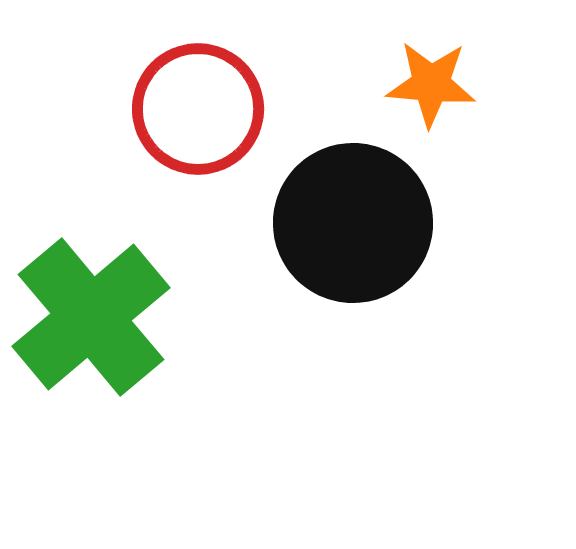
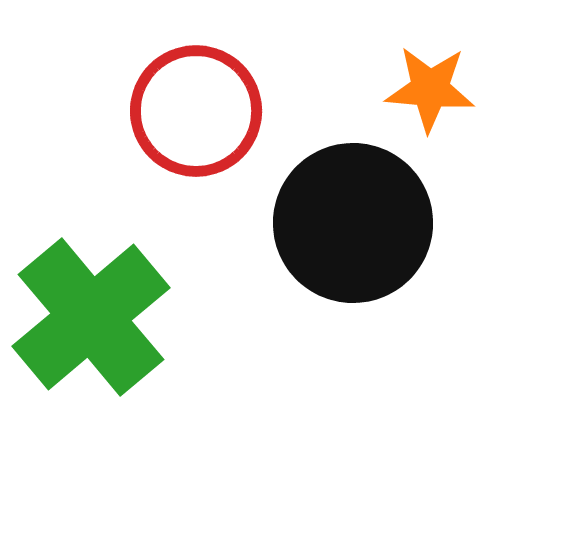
orange star: moved 1 px left, 5 px down
red circle: moved 2 px left, 2 px down
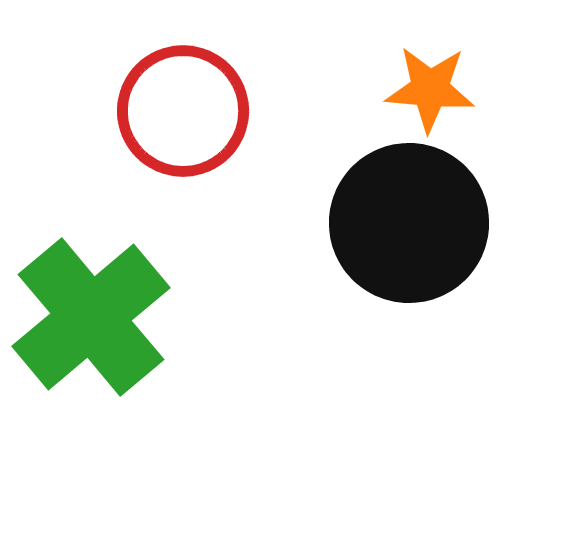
red circle: moved 13 px left
black circle: moved 56 px right
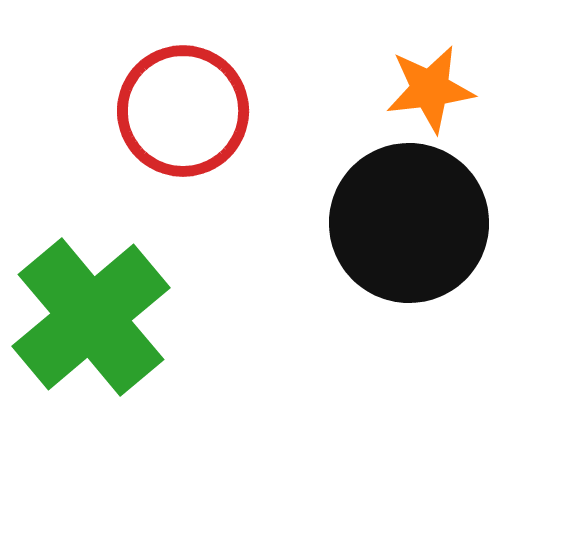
orange star: rotated 12 degrees counterclockwise
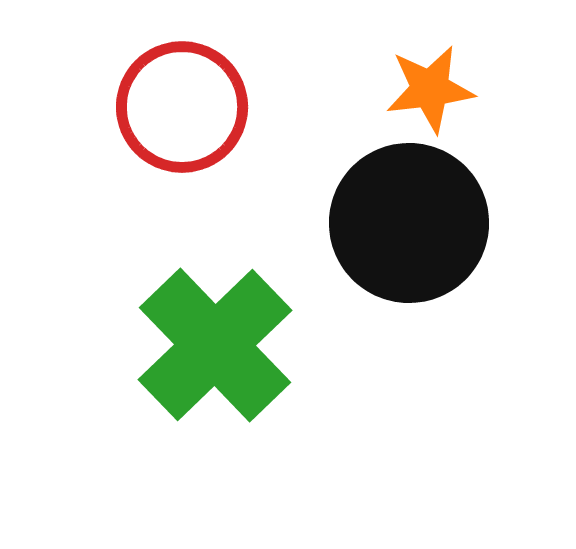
red circle: moved 1 px left, 4 px up
green cross: moved 124 px right, 28 px down; rotated 4 degrees counterclockwise
